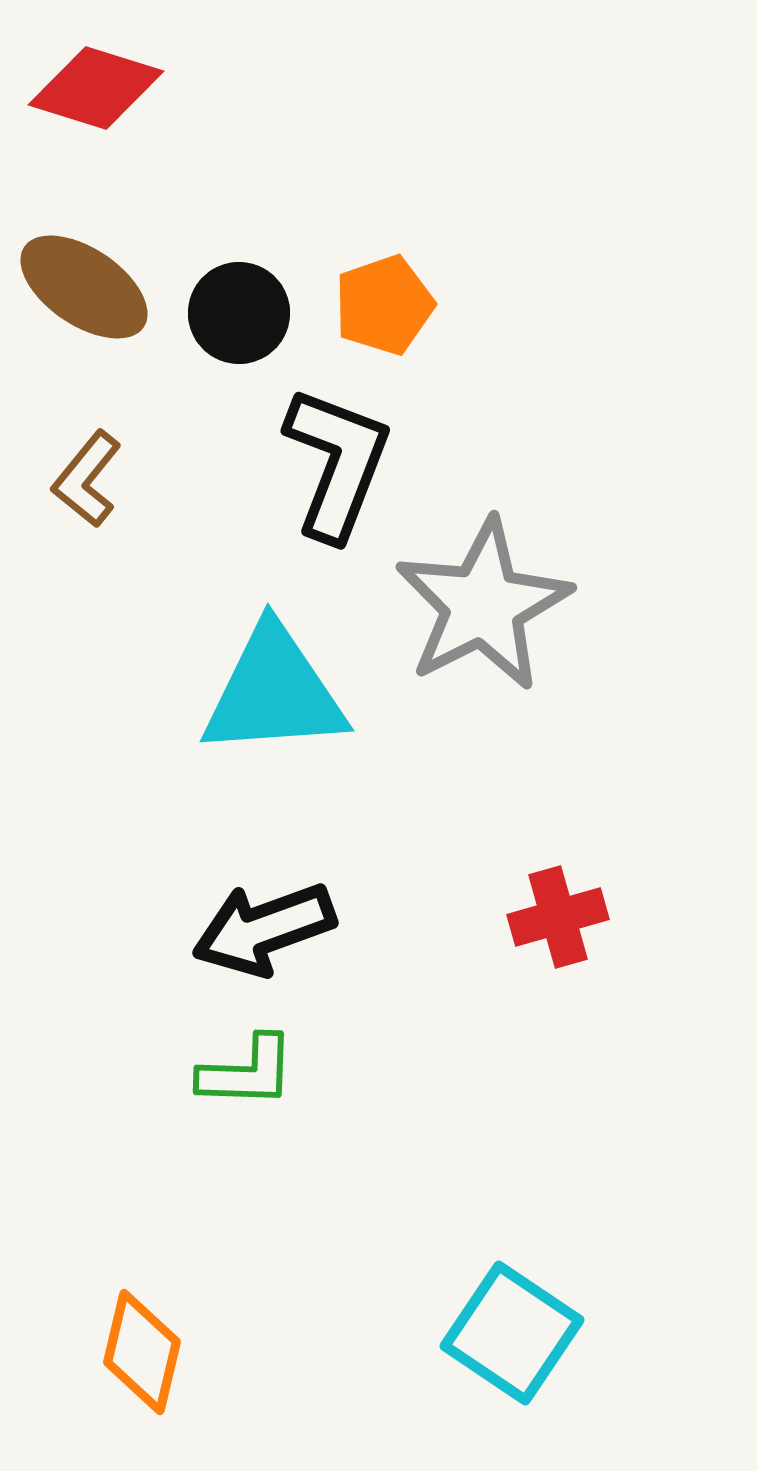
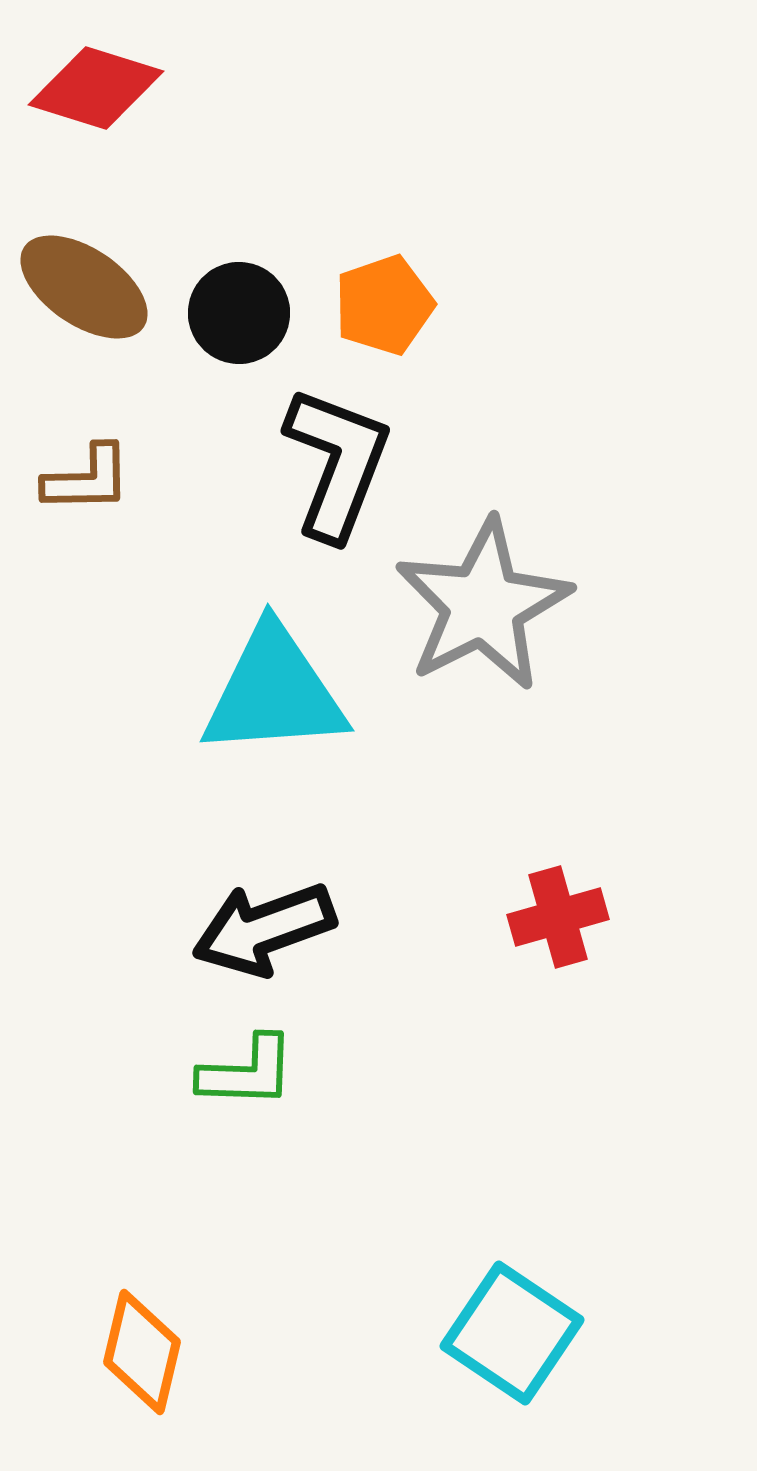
brown L-shape: rotated 130 degrees counterclockwise
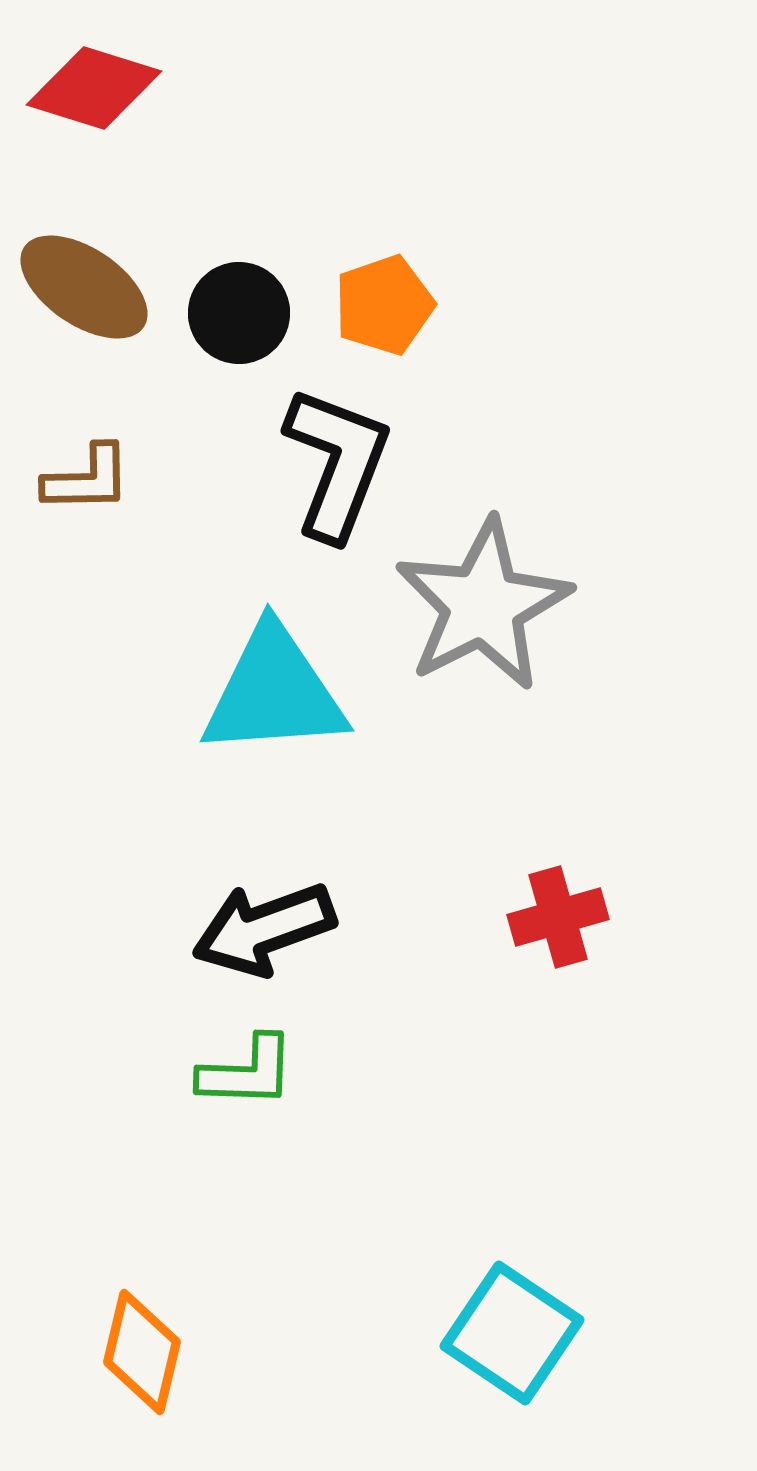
red diamond: moved 2 px left
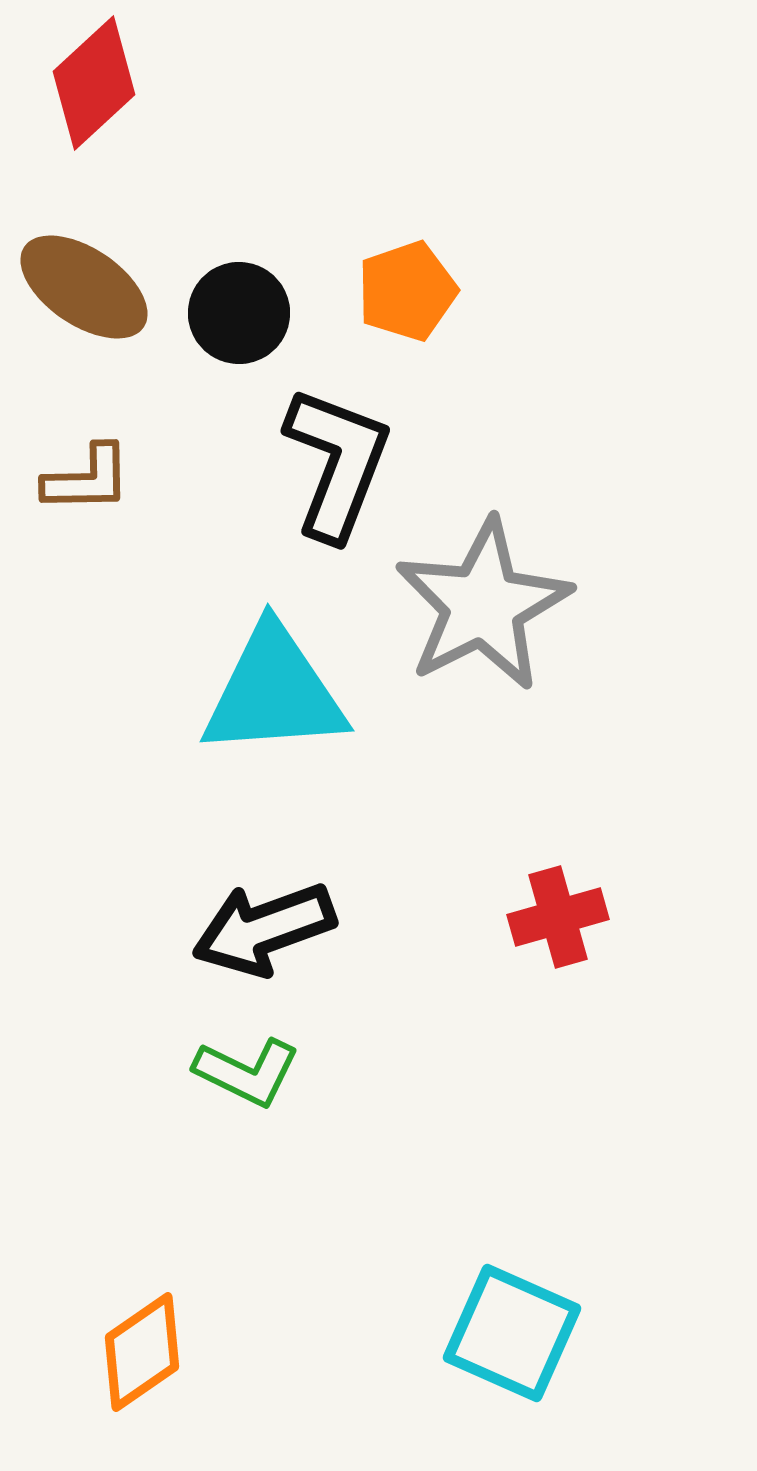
red diamond: moved 5 px up; rotated 60 degrees counterclockwise
orange pentagon: moved 23 px right, 14 px up
green L-shape: rotated 24 degrees clockwise
cyan square: rotated 10 degrees counterclockwise
orange diamond: rotated 42 degrees clockwise
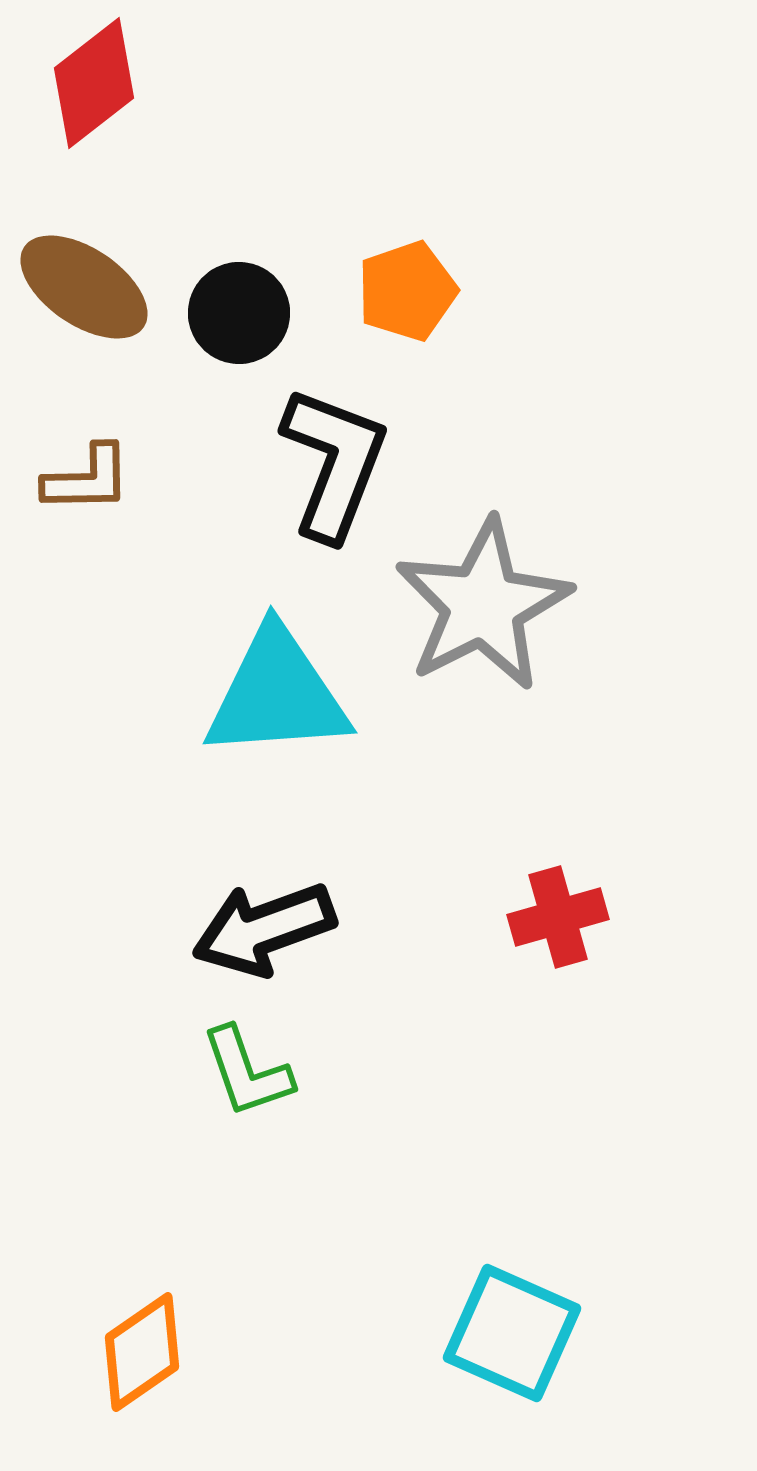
red diamond: rotated 5 degrees clockwise
black L-shape: moved 3 px left
cyan triangle: moved 3 px right, 2 px down
green L-shape: rotated 45 degrees clockwise
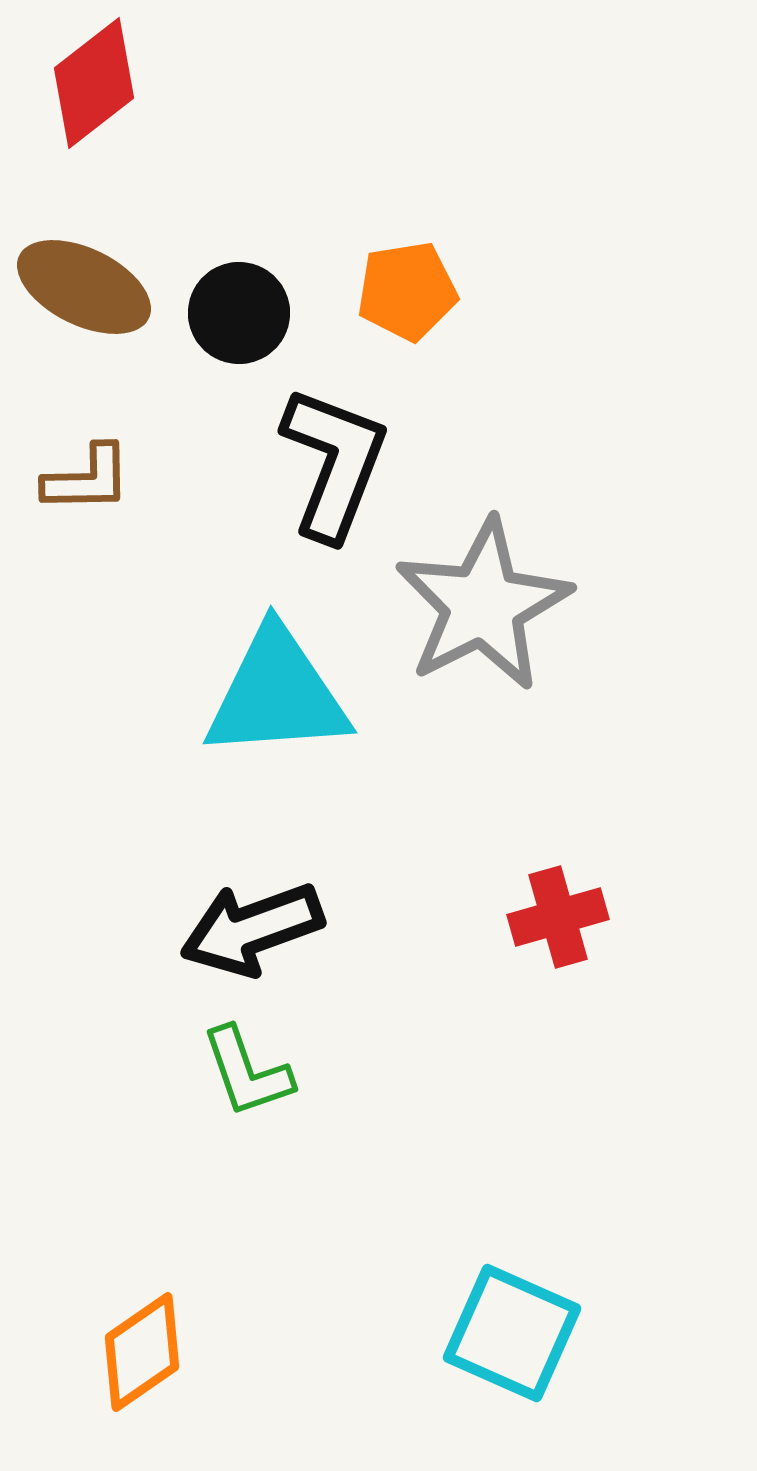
brown ellipse: rotated 8 degrees counterclockwise
orange pentagon: rotated 10 degrees clockwise
black arrow: moved 12 px left
